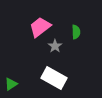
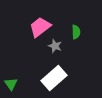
gray star: rotated 16 degrees counterclockwise
white rectangle: rotated 70 degrees counterclockwise
green triangle: rotated 32 degrees counterclockwise
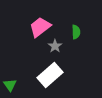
gray star: rotated 16 degrees clockwise
white rectangle: moved 4 px left, 3 px up
green triangle: moved 1 px left, 1 px down
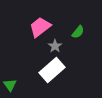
green semicircle: moved 2 px right; rotated 40 degrees clockwise
white rectangle: moved 2 px right, 5 px up
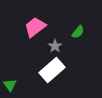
pink trapezoid: moved 5 px left
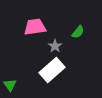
pink trapezoid: rotated 30 degrees clockwise
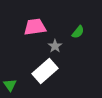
white rectangle: moved 7 px left, 1 px down
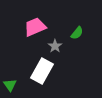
pink trapezoid: rotated 15 degrees counterclockwise
green semicircle: moved 1 px left, 1 px down
white rectangle: moved 3 px left; rotated 20 degrees counterclockwise
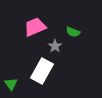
green semicircle: moved 4 px left, 1 px up; rotated 72 degrees clockwise
green triangle: moved 1 px right, 1 px up
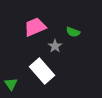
white rectangle: rotated 70 degrees counterclockwise
